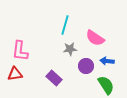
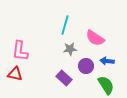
red triangle: rotated 21 degrees clockwise
purple rectangle: moved 10 px right
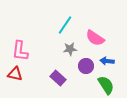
cyan line: rotated 18 degrees clockwise
purple rectangle: moved 6 px left
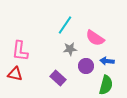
green semicircle: rotated 48 degrees clockwise
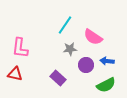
pink semicircle: moved 2 px left, 1 px up
pink L-shape: moved 3 px up
purple circle: moved 1 px up
green semicircle: rotated 48 degrees clockwise
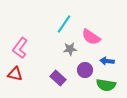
cyan line: moved 1 px left, 1 px up
pink semicircle: moved 2 px left
pink L-shape: rotated 30 degrees clockwise
purple circle: moved 1 px left, 5 px down
green semicircle: rotated 36 degrees clockwise
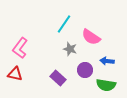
gray star: rotated 24 degrees clockwise
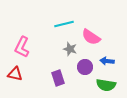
cyan line: rotated 42 degrees clockwise
pink L-shape: moved 2 px right, 1 px up; rotated 10 degrees counterclockwise
purple circle: moved 3 px up
purple rectangle: rotated 28 degrees clockwise
